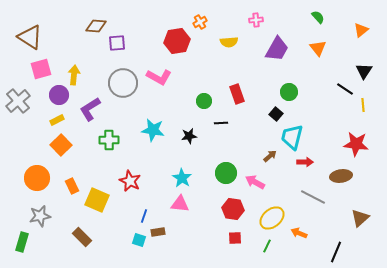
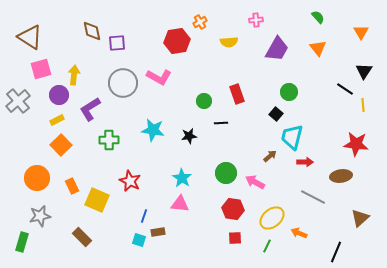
brown diamond at (96, 26): moved 4 px left, 5 px down; rotated 75 degrees clockwise
orange triangle at (361, 30): moved 2 px down; rotated 21 degrees counterclockwise
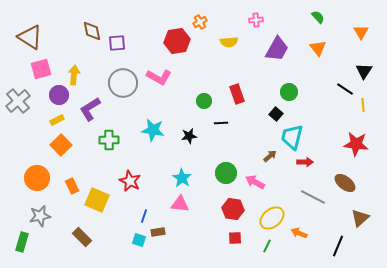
brown ellipse at (341, 176): moved 4 px right, 7 px down; rotated 45 degrees clockwise
black line at (336, 252): moved 2 px right, 6 px up
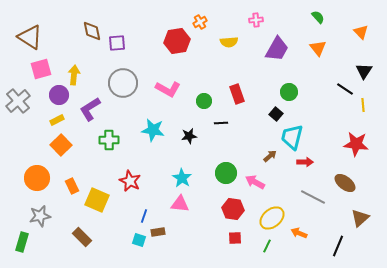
orange triangle at (361, 32): rotated 14 degrees counterclockwise
pink L-shape at (159, 77): moved 9 px right, 12 px down
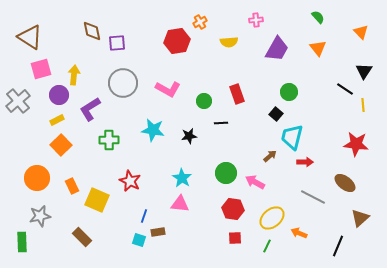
green rectangle at (22, 242): rotated 18 degrees counterclockwise
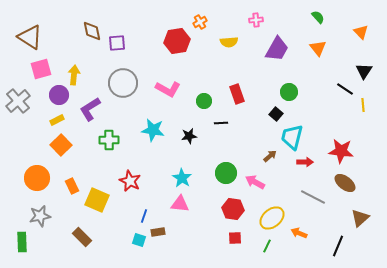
red star at (356, 144): moved 15 px left, 7 px down
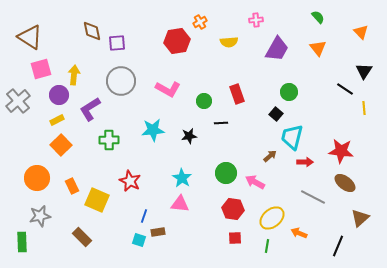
gray circle at (123, 83): moved 2 px left, 2 px up
yellow line at (363, 105): moved 1 px right, 3 px down
cyan star at (153, 130): rotated 15 degrees counterclockwise
green line at (267, 246): rotated 16 degrees counterclockwise
